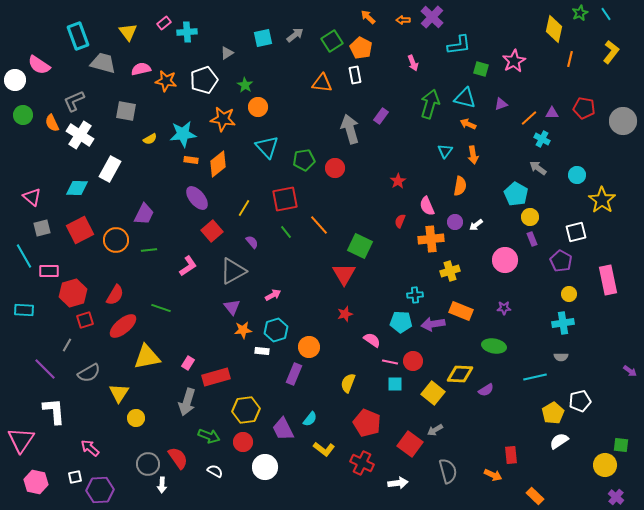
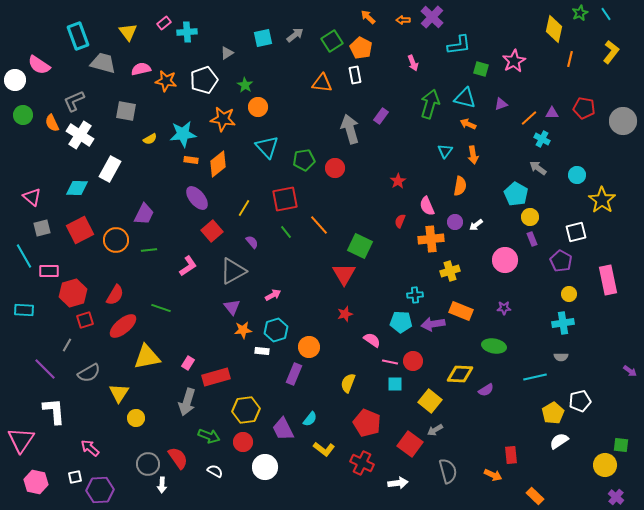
yellow square at (433, 393): moved 3 px left, 8 px down
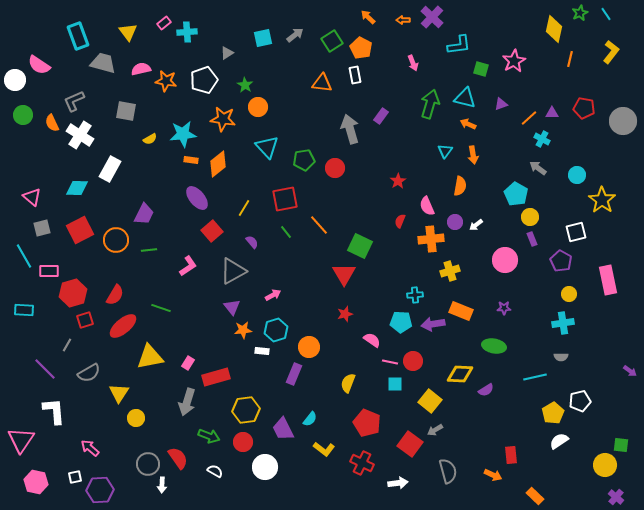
yellow triangle at (147, 357): moved 3 px right
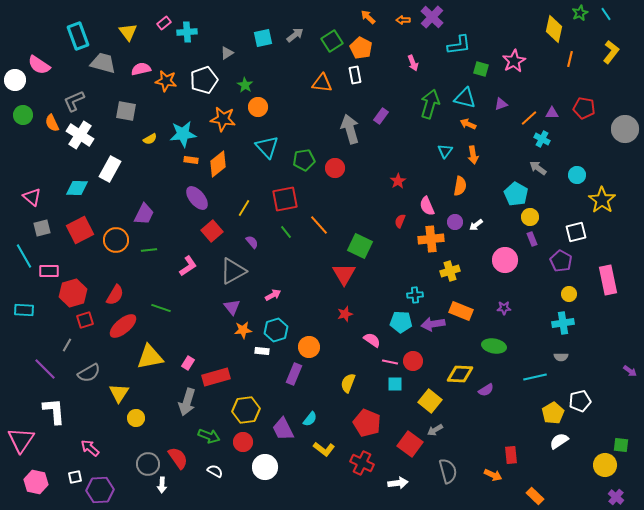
gray circle at (623, 121): moved 2 px right, 8 px down
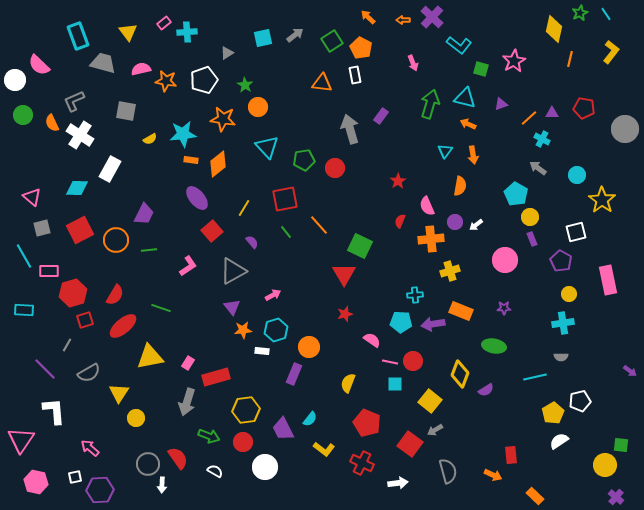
cyan L-shape at (459, 45): rotated 45 degrees clockwise
pink semicircle at (39, 65): rotated 10 degrees clockwise
yellow diamond at (460, 374): rotated 72 degrees counterclockwise
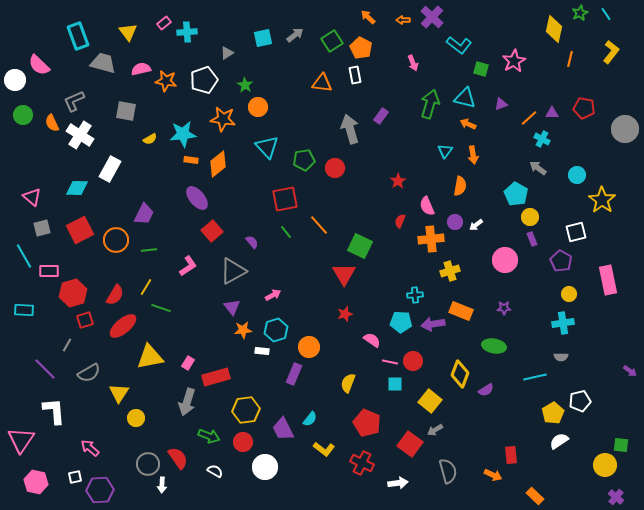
yellow line at (244, 208): moved 98 px left, 79 px down
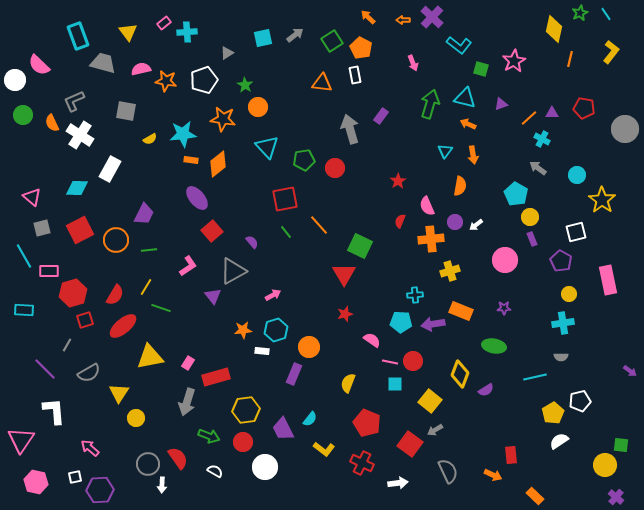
purple triangle at (232, 307): moved 19 px left, 11 px up
gray semicircle at (448, 471): rotated 10 degrees counterclockwise
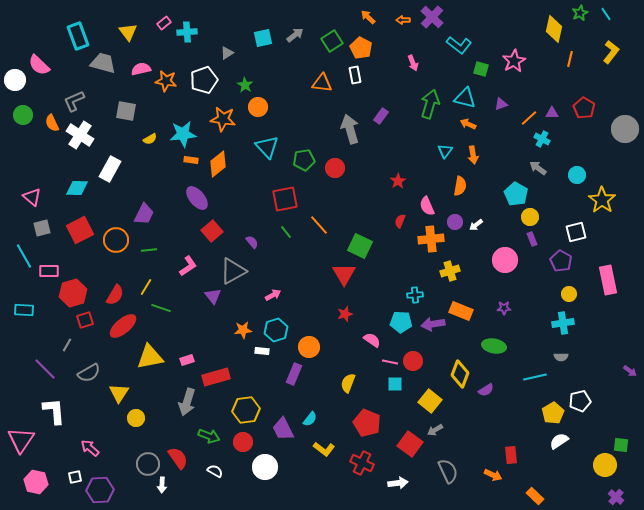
red pentagon at (584, 108): rotated 20 degrees clockwise
pink rectangle at (188, 363): moved 1 px left, 3 px up; rotated 40 degrees clockwise
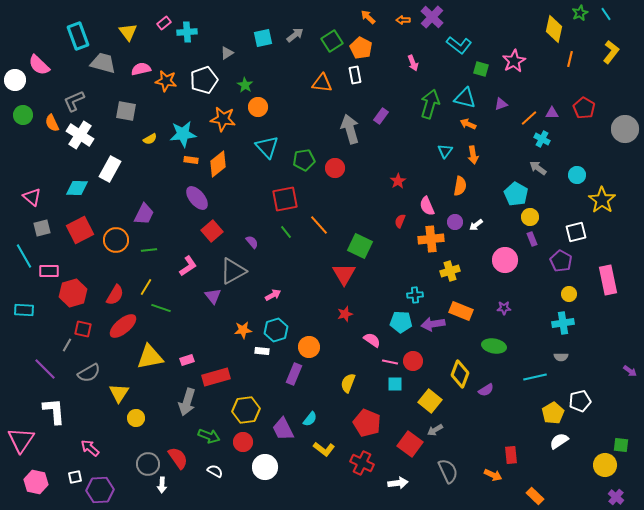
red square at (85, 320): moved 2 px left, 9 px down; rotated 30 degrees clockwise
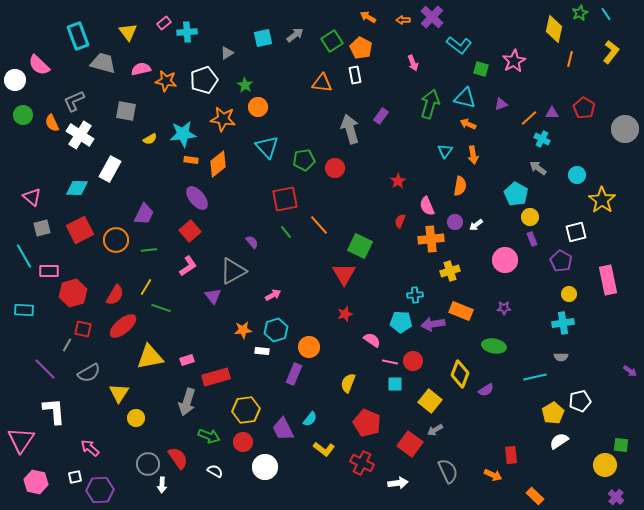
orange arrow at (368, 17): rotated 14 degrees counterclockwise
red square at (212, 231): moved 22 px left
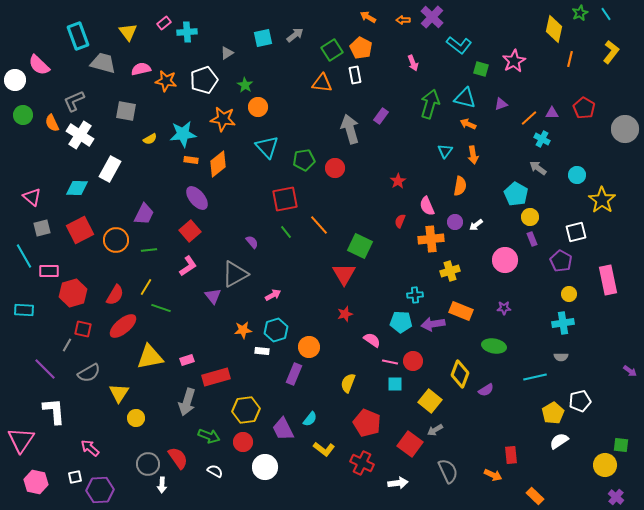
green square at (332, 41): moved 9 px down
gray triangle at (233, 271): moved 2 px right, 3 px down
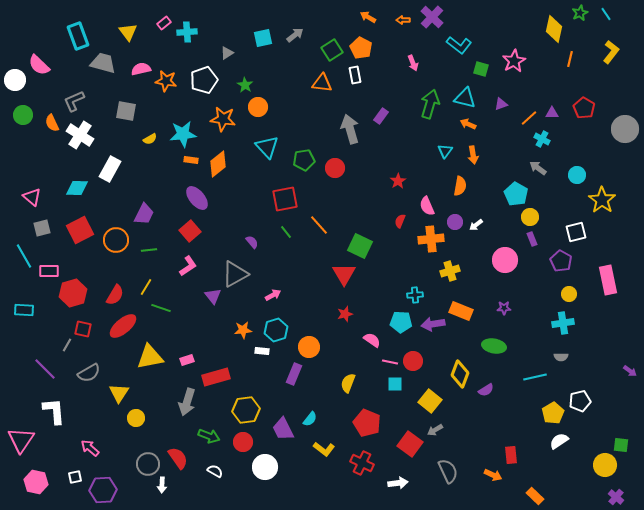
purple hexagon at (100, 490): moved 3 px right
